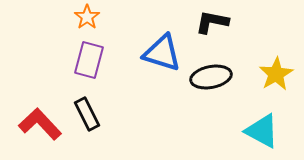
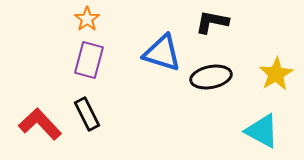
orange star: moved 2 px down
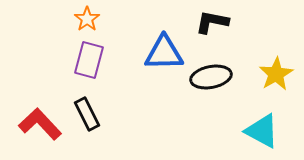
blue triangle: moved 2 px right; rotated 18 degrees counterclockwise
